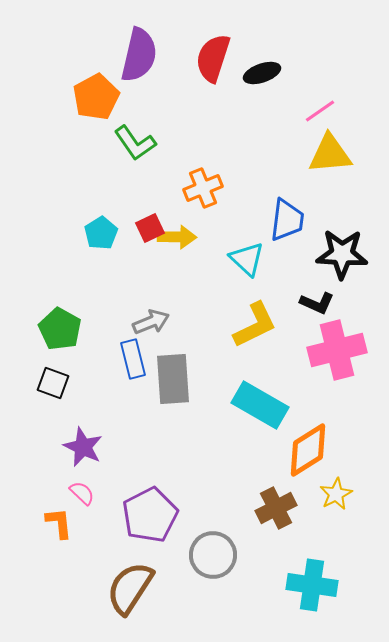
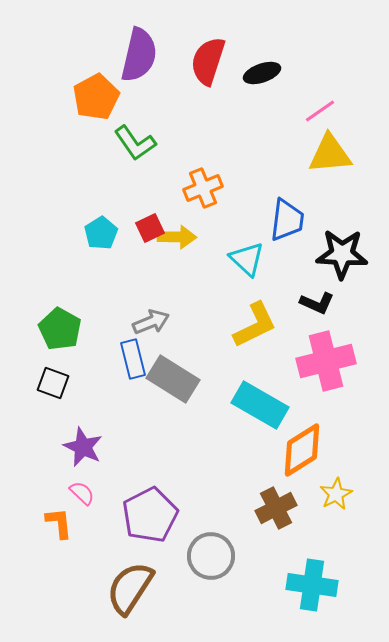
red semicircle: moved 5 px left, 3 px down
pink cross: moved 11 px left, 11 px down
gray rectangle: rotated 54 degrees counterclockwise
orange diamond: moved 6 px left
gray circle: moved 2 px left, 1 px down
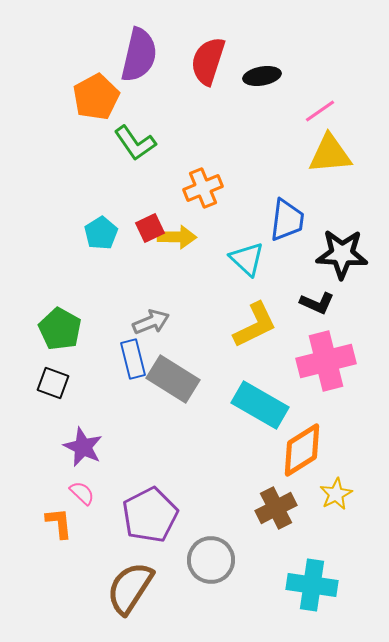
black ellipse: moved 3 px down; rotated 9 degrees clockwise
gray circle: moved 4 px down
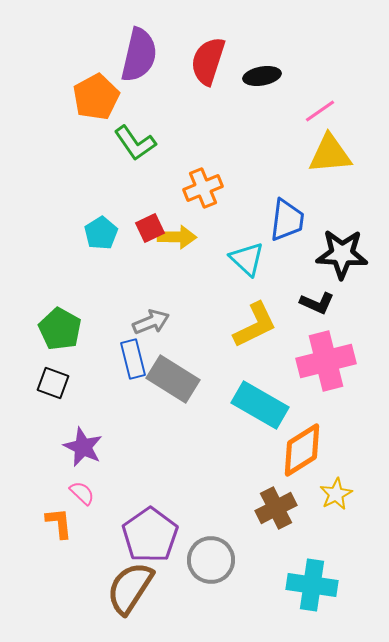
purple pentagon: moved 20 px down; rotated 8 degrees counterclockwise
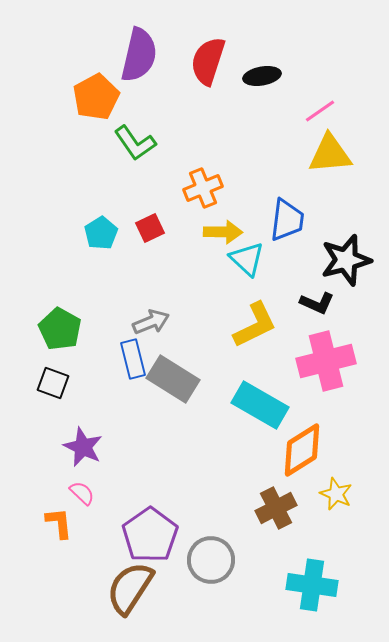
yellow arrow: moved 46 px right, 5 px up
black star: moved 4 px right, 6 px down; rotated 18 degrees counterclockwise
yellow star: rotated 20 degrees counterclockwise
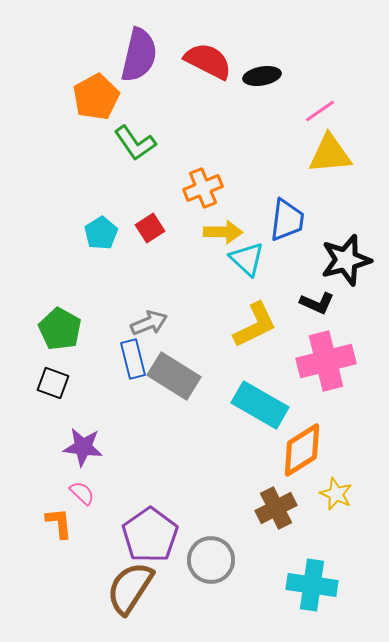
red semicircle: rotated 99 degrees clockwise
red square: rotated 8 degrees counterclockwise
gray arrow: moved 2 px left, 1 px down
gray rectangle: moved 1 px right, 3 px up
purple star: rotated 18 degrees counterclockwise
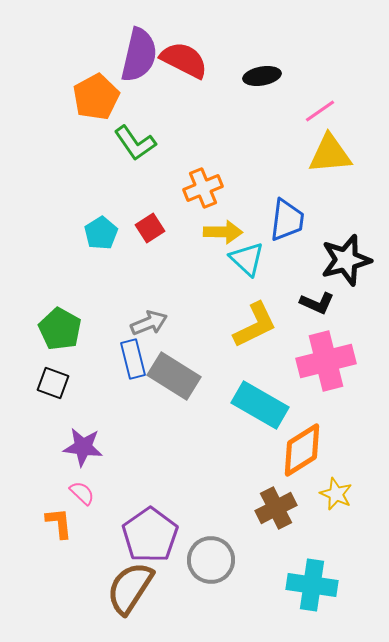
red semicircle: moved 24 px left, 1 px up
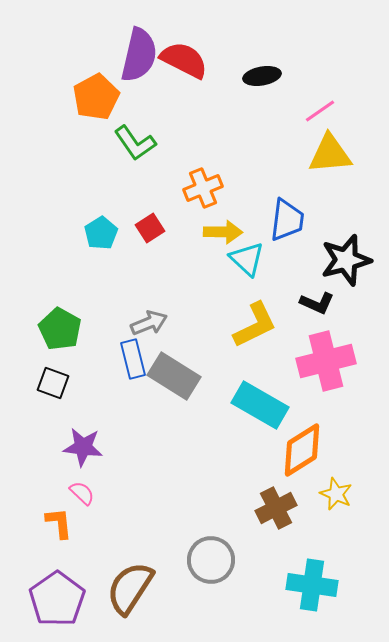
purple pentagon: moved 93 px left, 64 px down
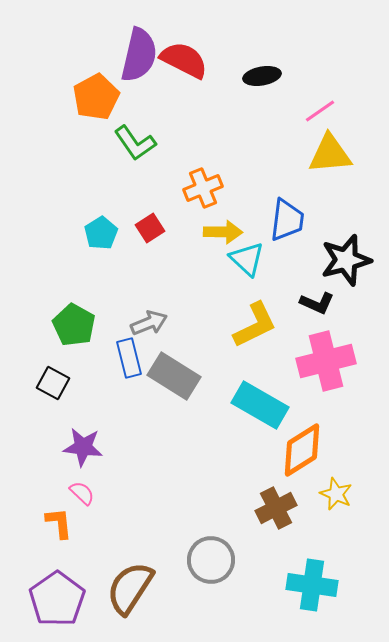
green pentagon: moved 14 px right, 4 px up
blue rectangle: moved 4 px left, 1 px up
black square: rotated 8 degrees clockwise
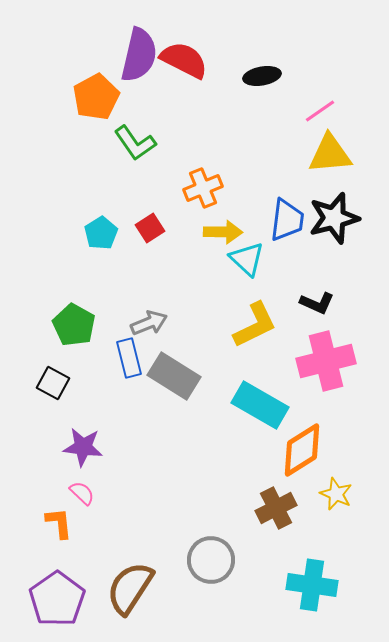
black star: moved 12 px left, 42 px up
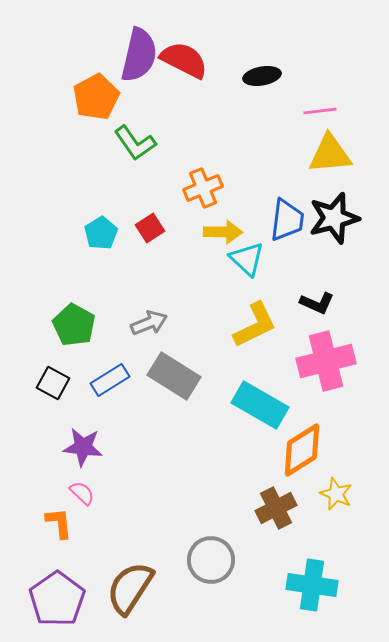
pink line: rotated 28 degrees clockwise
blue rectangle: moved 19 px left, 22 px down; rotated 72 degrees clockwise
